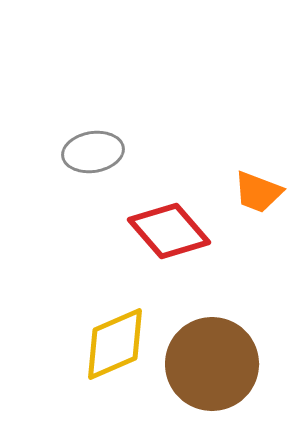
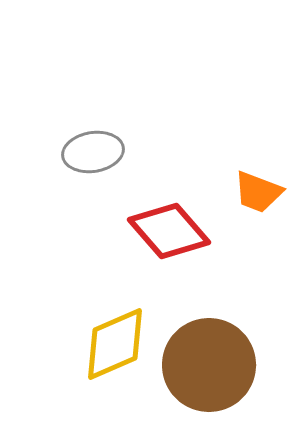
brown circle: moved 3 px left, 1 px down
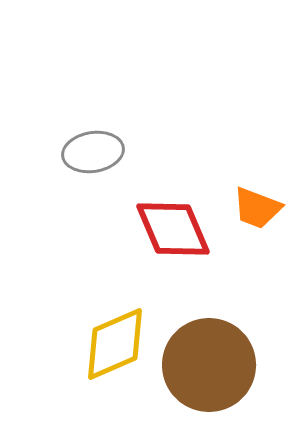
orange trapezoid: moved 1 px left, 16 px down
red diamond: moved 4 px right, 2 px up; rotated 18 degrees clockwise
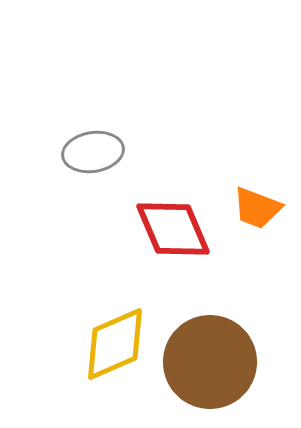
brown circle: moved 1 px right, 3 px up
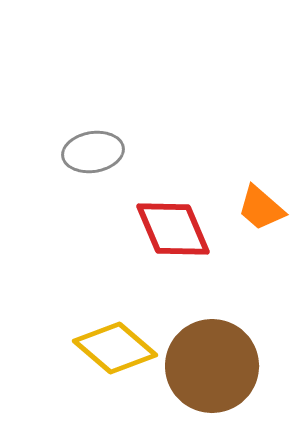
orange trapezoid: moved 4 px right; rotated 20 degrees clockwise
yellow diamond: moved 4 px down; rotated 64 degrees clockwise
brown circle: moved 2 px right, 4 px down
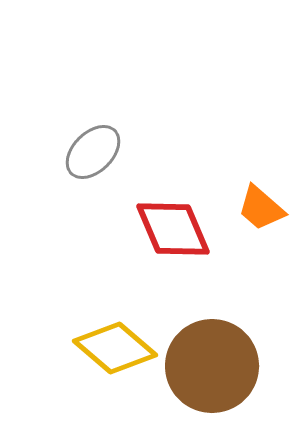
gray ellipse: rotated 36 degrees counterclockwise
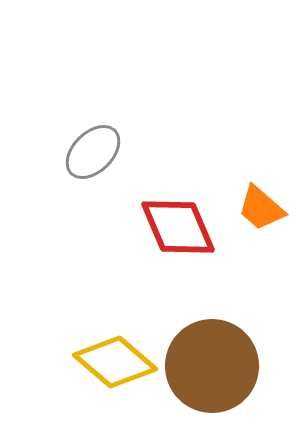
red diamond: moved 5 px right, 2 px up
yellow diamond: moved 14 px down
